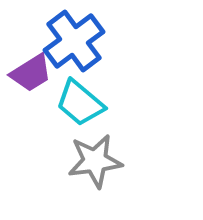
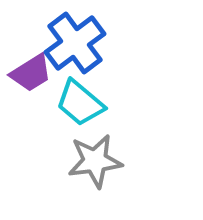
blue cross: moved 1 px right, 2 px down
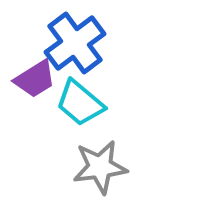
purple trapezoid: moved 4 px right, 6 px down
gray star: moved 5 px right, 6 px down
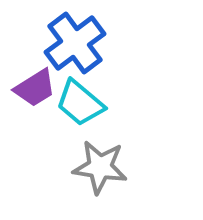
purple trapezoid: moved 9 px down
gray star: rotated 16 degrees clockwise
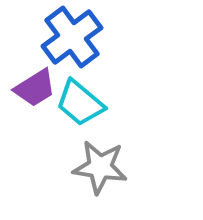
blue cross: moved 3 px left, 6 px up
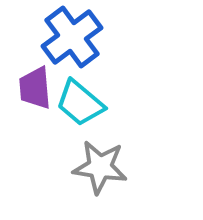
purple trapezoid: rotated 117 degrees clockwise
